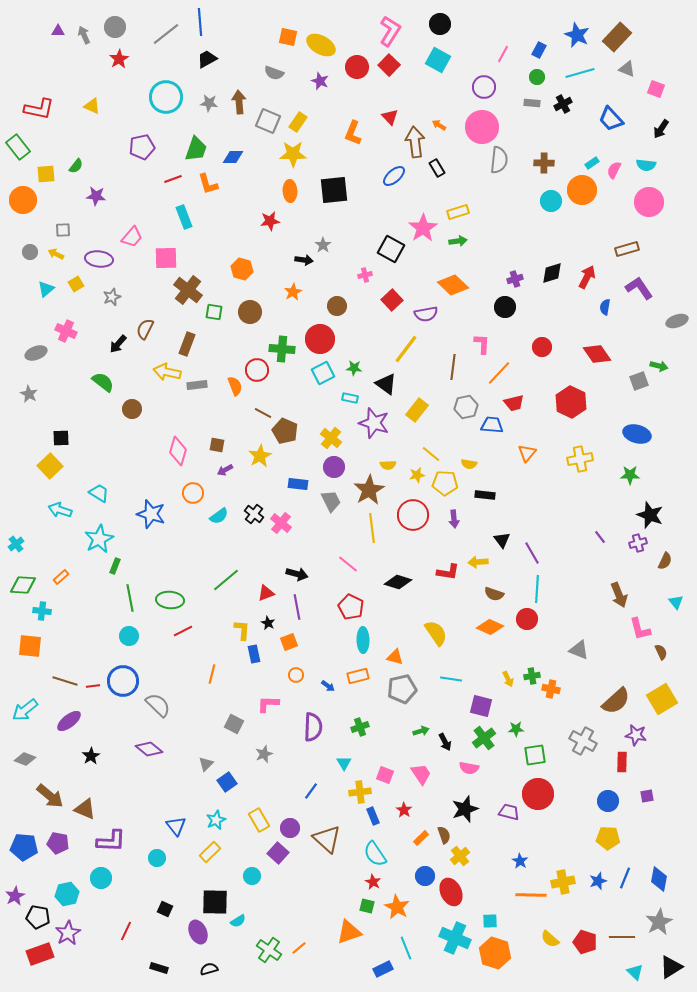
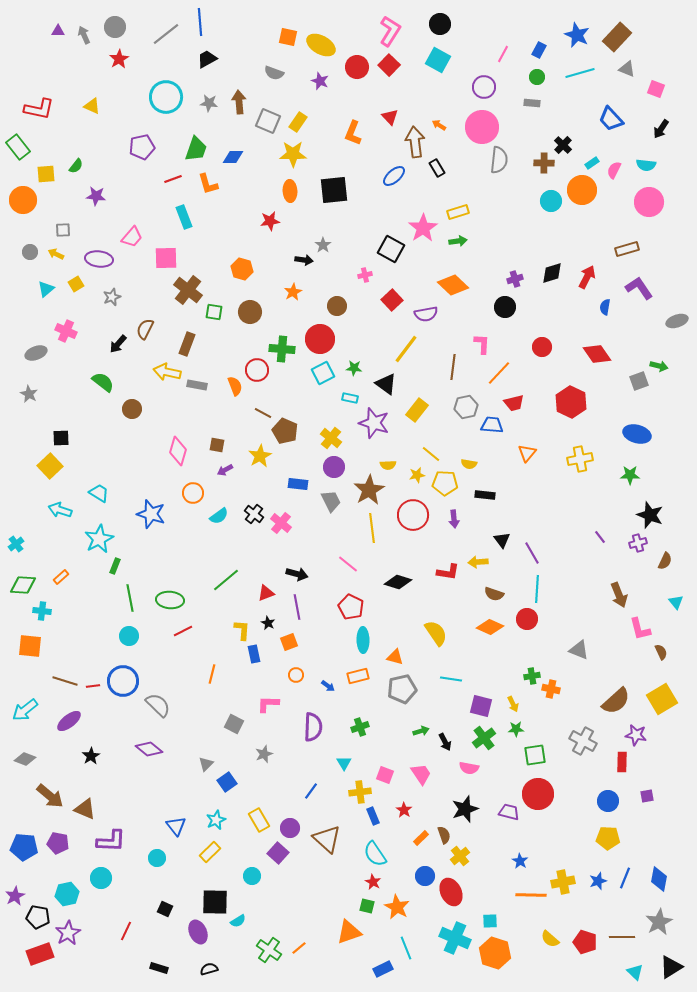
black cross at (563, 104): moved 41 px down; rotated 18 degrees counterclockwise
gray rectangle at (197, 385): rotated 18 degrees clockwise
yellow arrow at (508, 679): moved 5 px right, 25 px down
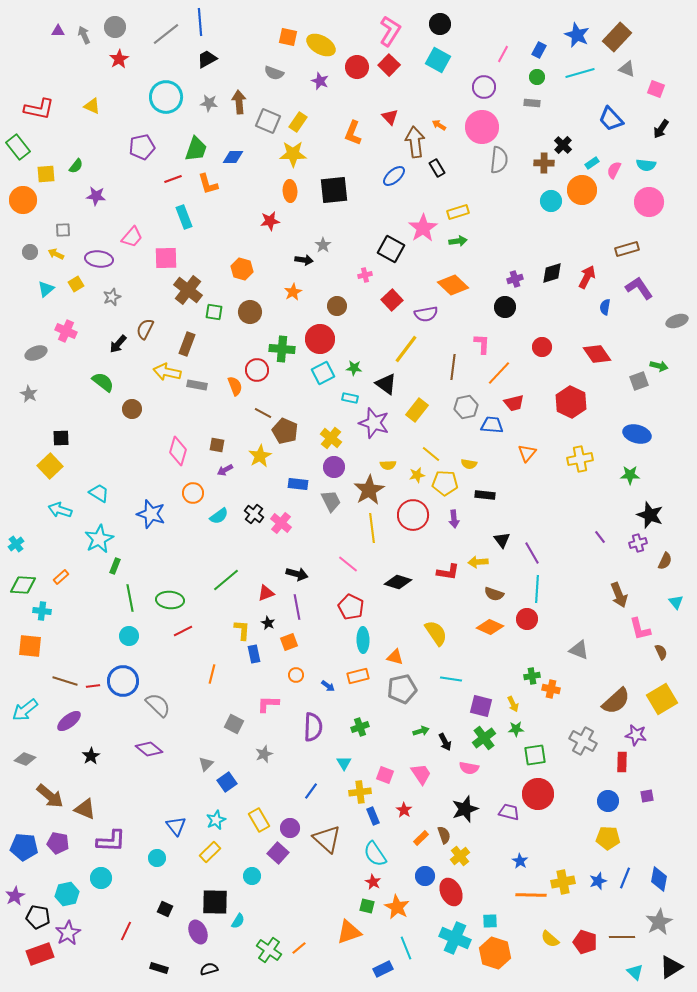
cyan semicircle at (238, 921): rotated 28 degrees counterclockwise
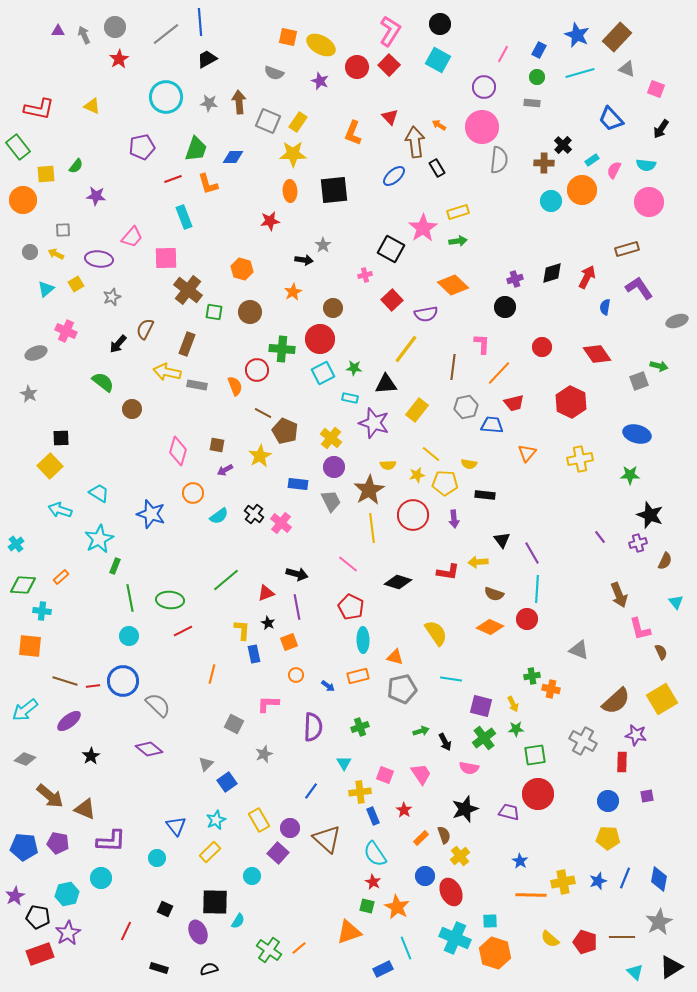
cyan rectangle at (592, 163): moved 3 px up
brown circle at (337, 306): moved 4 px left, 2 px down
black triangle at (386, 384): rotated 40 degrees counterclockwise
